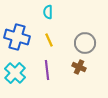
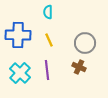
blue cross: moved 1 px right, 2 px up; rotated 15 degrees counterclockwise
cyan cross: moved 5 px right
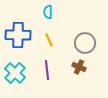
cyan cross: moved 5 px left
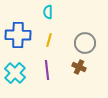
yellow line: rotated 40 degrees clockwise
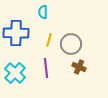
cyan semicircle: moved 5 px left
blue cross: moved 2 px left, 2 px up
gray circle: moved 14 px left, 1 px down
purple line: moved 1 px left, 2 px up
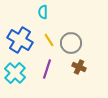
blue cross: moved 4 px right, 7 px down; rotated 30 degrees clockwise
yellow line: rotated 48 degrees counterclockwise
gray circle: moved 1 px up
purple line: moved 1 px right, 1 px down; rotated 24 degrees clockwise
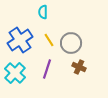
blue cross: rotated 25 degrees clockwise
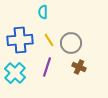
blue cross: rotated 30 degrees clockwise
purple line: moved 2 px up
